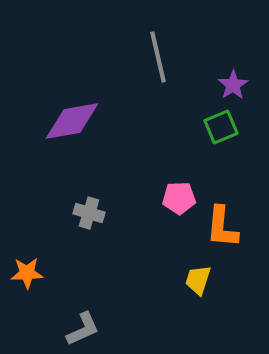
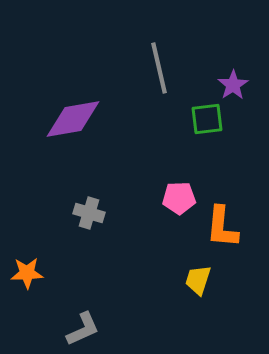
gray line: moved 1 px right, 11 px down
purple diamond: moved 1 px right, 2 px up
green square: moved 14 px left, 8 px up; rotated 16 degrees clockwise
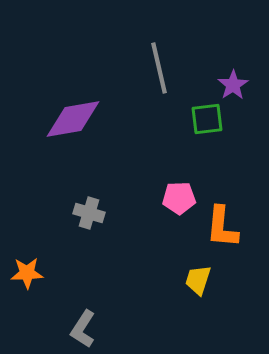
gray L-shape: rotated 147 degrees clockwise
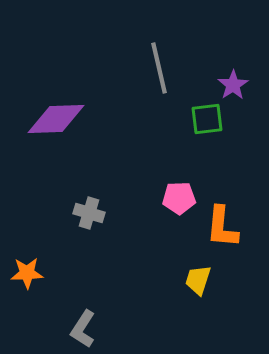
purple diamond: moved 17 px left; rotated 8 degrees clockwise
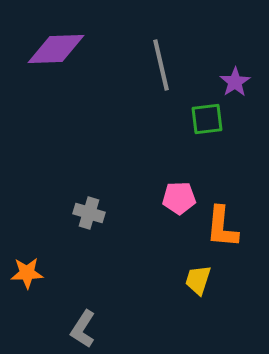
gray line: moved 2 px right, 3 px up
purple star: moved 2 px right, 3 px up
purple diamond: moved 70 px up
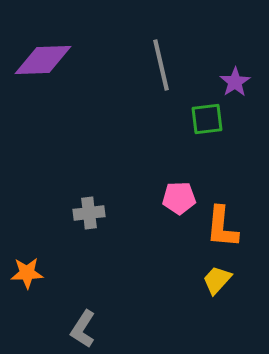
purple diamond: moved 13 px left, 11 px down
gray cross: rotated 24 degrees counterclockwise
yellow trapezoid: moved 19 px right; rotated 24 degrees clockwise
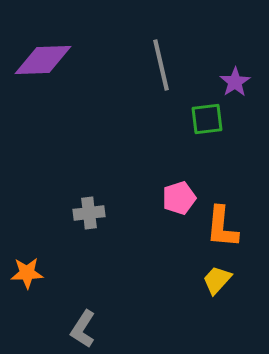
pink pentagon: rotated 16 degrees counterclockwise
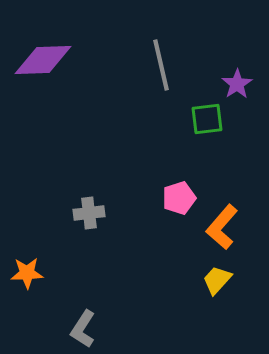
purple star: moved 2 px right, 2 px down
orange L-shape: rotated 36 degrees clockwise
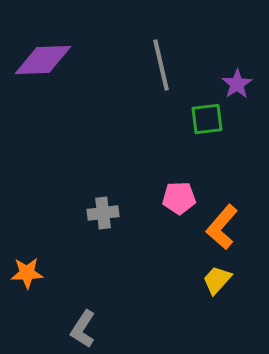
pink pentagon: rotated 16 degrees clockwise
gray cross: moved 14 px right
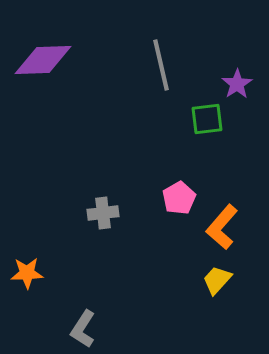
pink pentagon: rotated 28 degrees counterclockwise
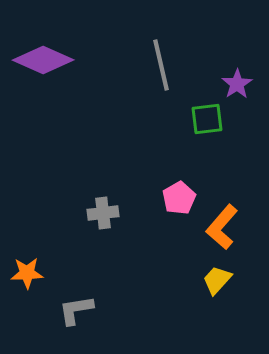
purple diamond: rotated 26 degrees clockwise
gray L-shape: moved 7 px left, 19 px up; rotated 48 degrees clockwise
